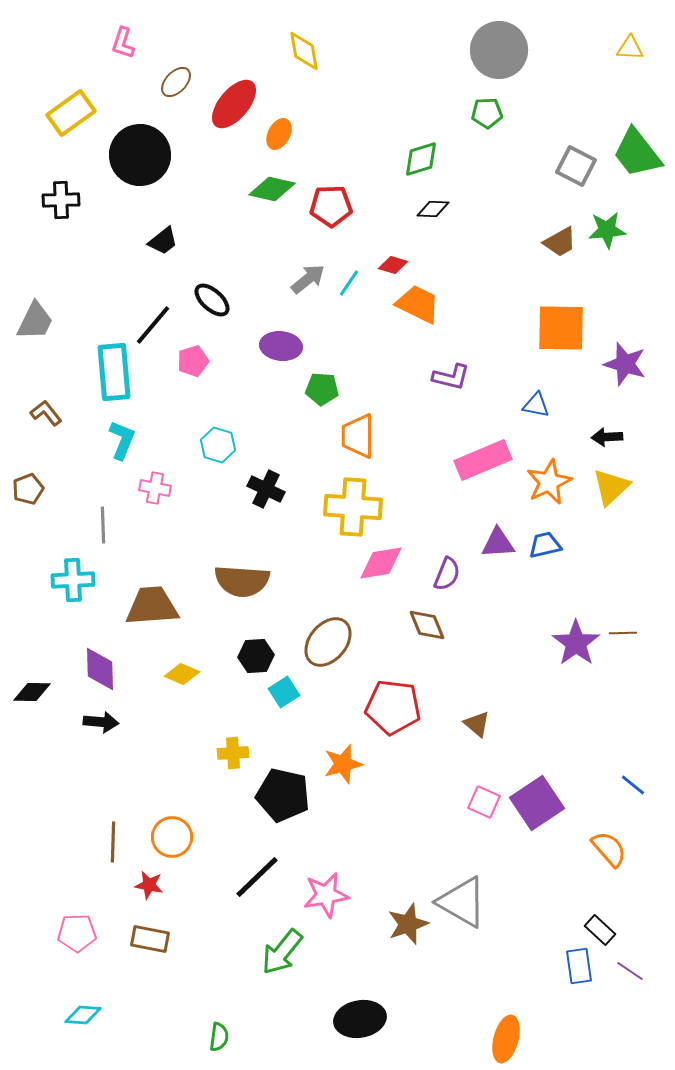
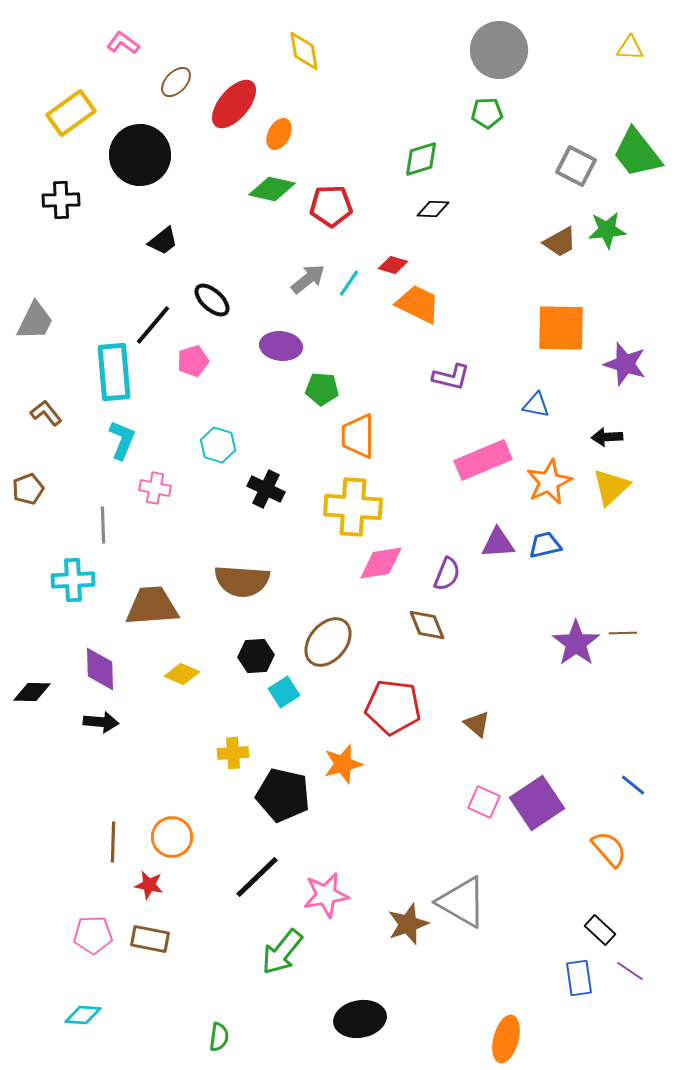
pink L-shape at (123, 43): rotated 108 degrees clockwise
pink pentagon at (77, 933): moved 16 px right, 2 px down
blue rectangle at (579, 966): moved 12 px down
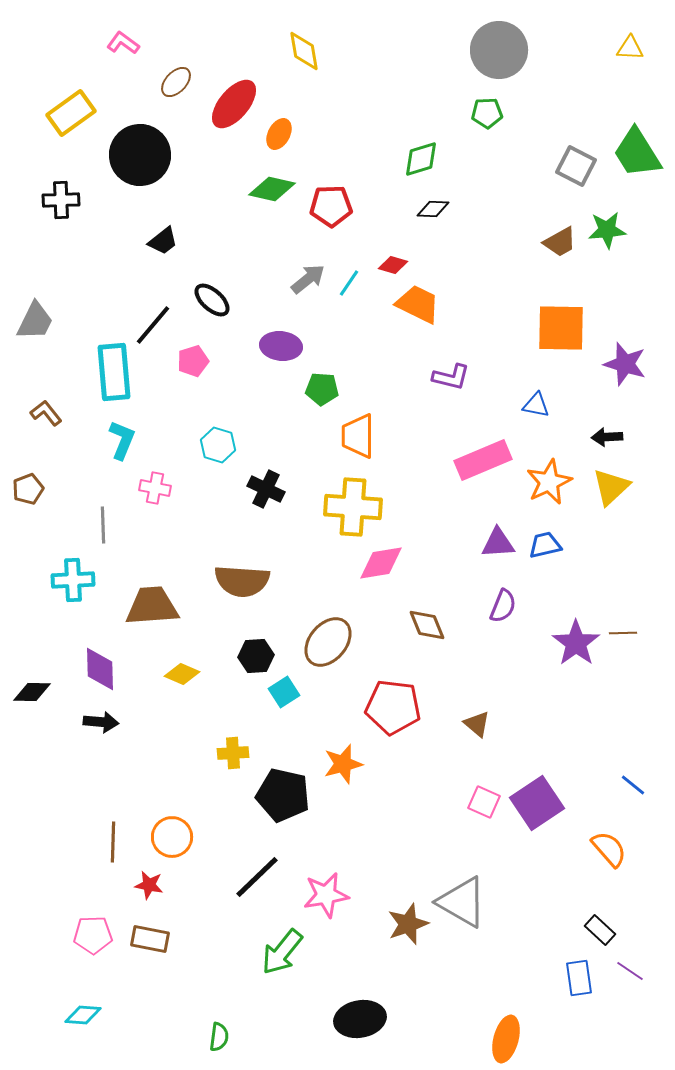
green trapezoid at (637, 153): rotated 6 degrees clockwise
purple semicircle at (447, 574): moved 56 px right, 32 px down
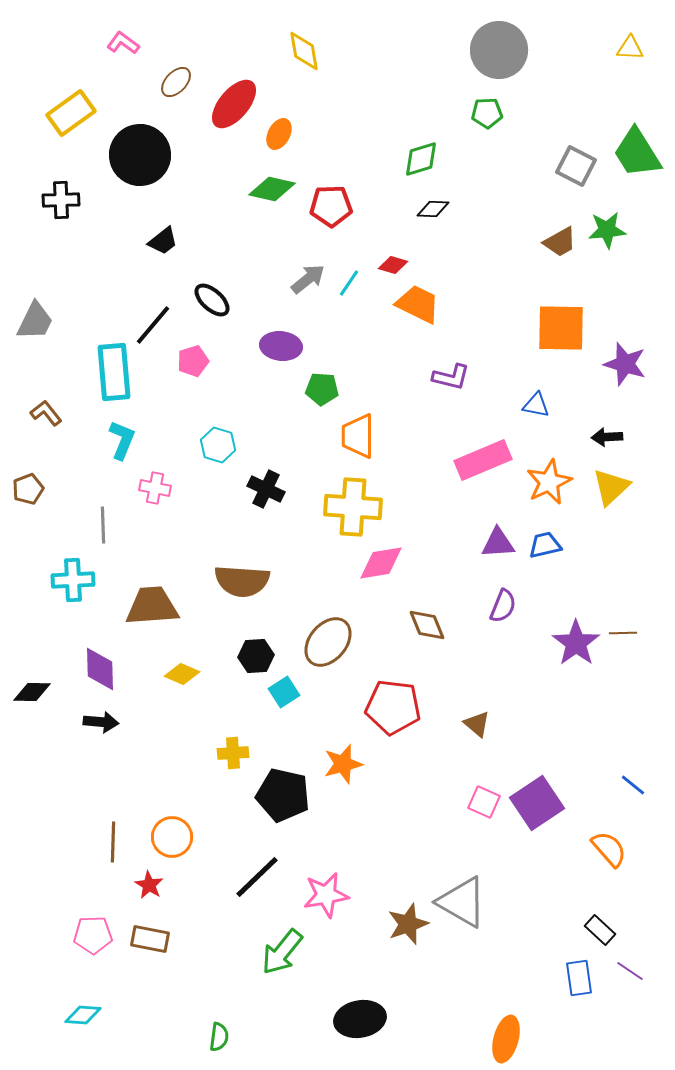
red star at (149, 885): rotated 20 degrees clockwise
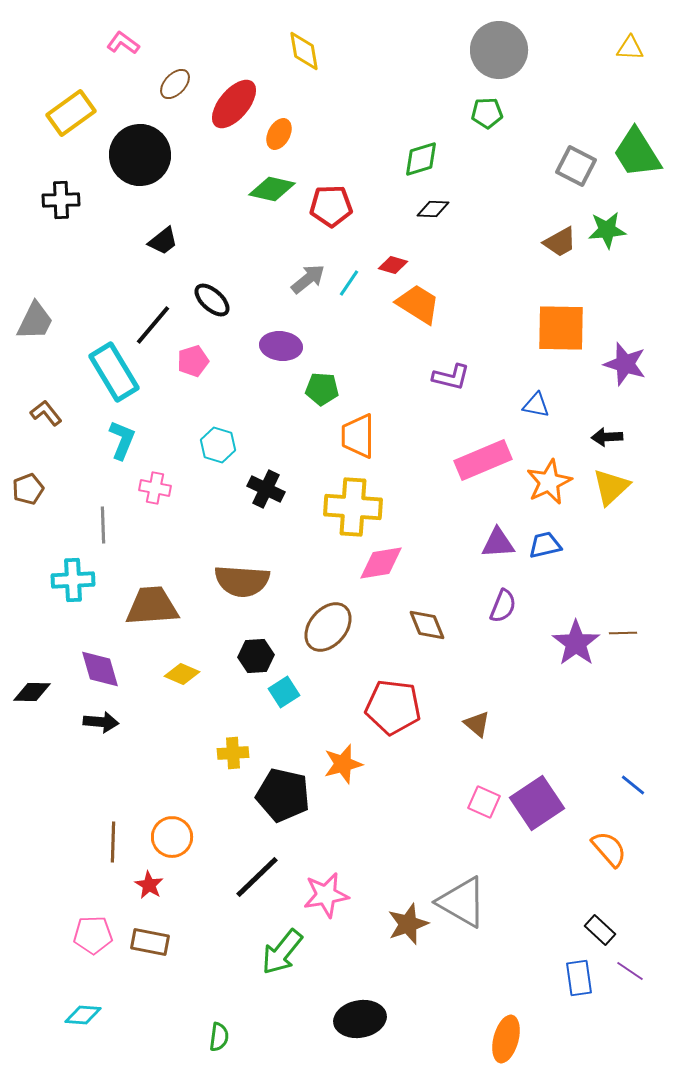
brown ellipse at (176, 82): moved 1 px left, 2 px down
orange trapezoid at (418, 304): rotated 6 degrees clockwise
cyan rectangle at (114, 372): rotated 26 degrees counterclockwise
brown ellipse at (328, 642): moved 15 px up
purple diamond at (100, 669): rotated 15 degrees counterclockwise
brown rectangle at (150, 939): moved 3 px down
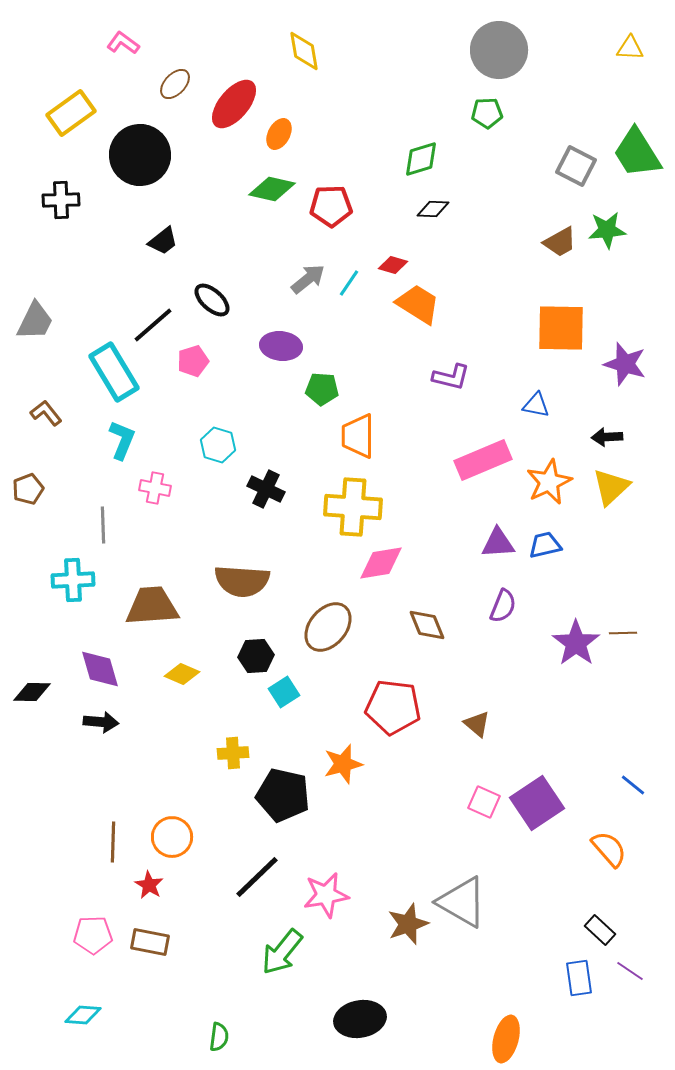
black line at (153, 325): rotated 9 degrees clockwise
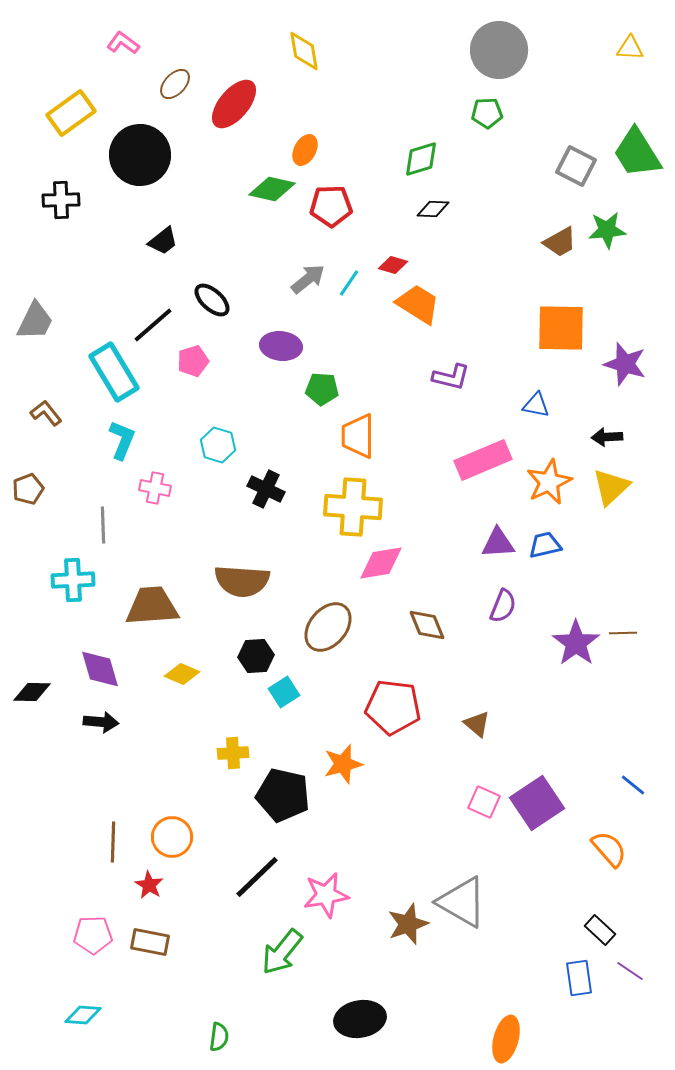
orange ellipse at (279, 134): moved 26 px right, 16 px down
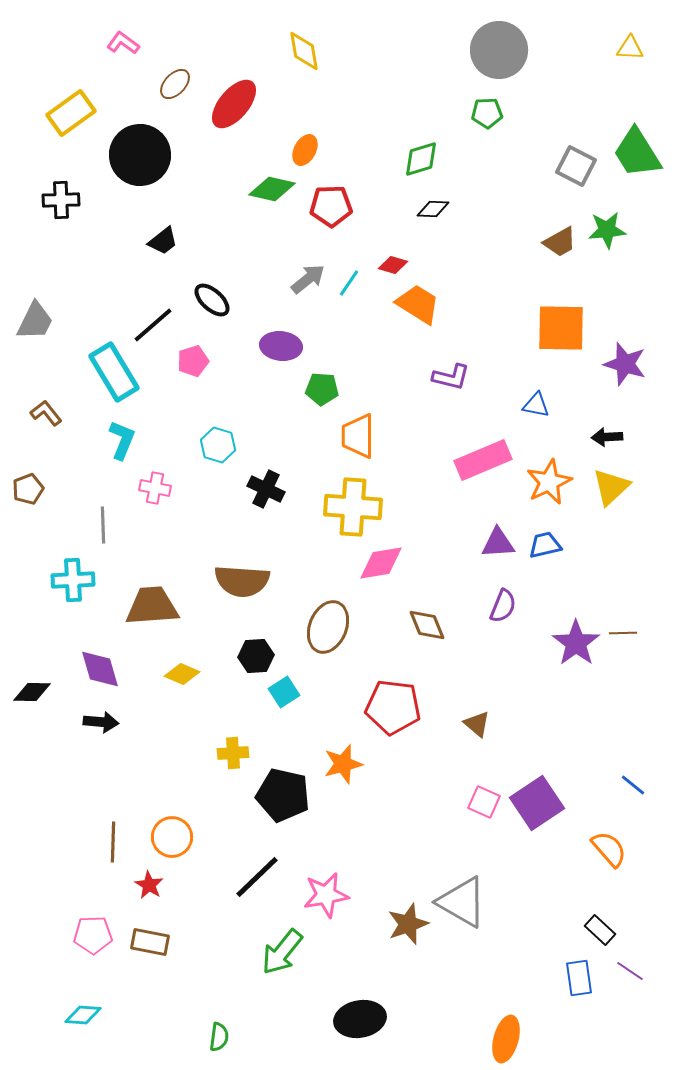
brown ellipse at (328, 627): rotated 18 degrees counterclockwise
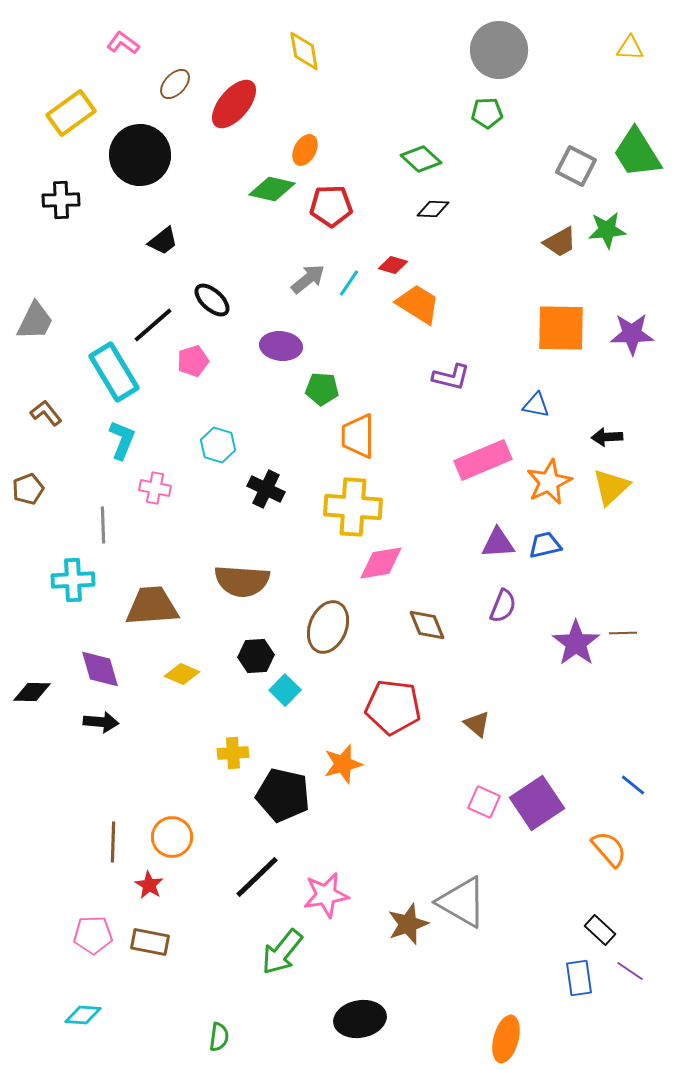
green diamond at (421, 159): rotated 60 degrees clockwise
purple star at (625, 364): moved 7 px right, 30 px up; rotated 18 degrees counterclockwise
cyan square at (284, 692): moved 1 px right, 2 px up; rotated 12 degrees counterclockwise
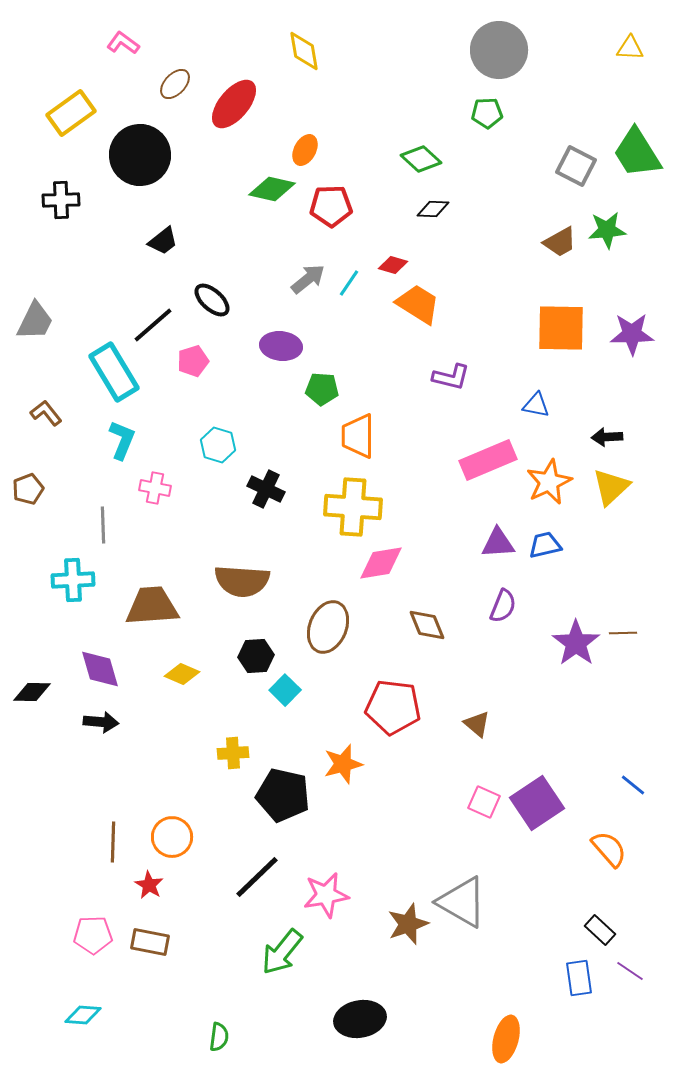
pink rectangle at (483, 460): moved 5 px right
